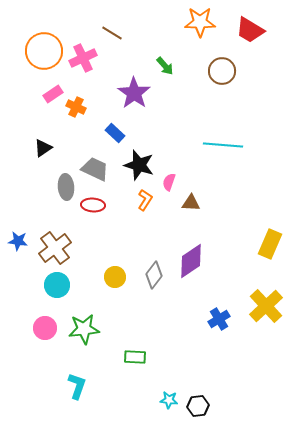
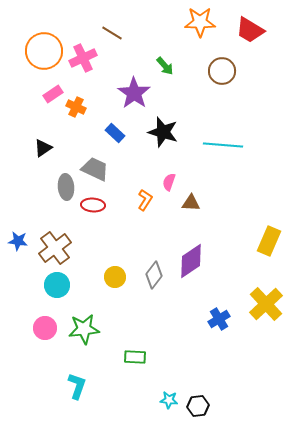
black star: moved 24 px right, 33 px up
yellow rectangle: moved 1 px left, 3 px up
yellow cross: moved 2 px up
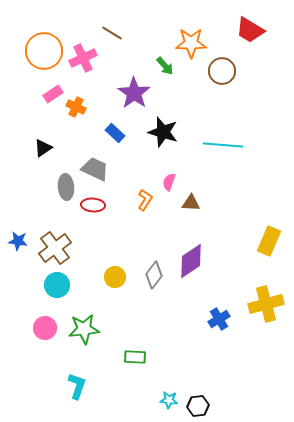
orange star: moved 9 px left, 21 px down
yellow cross: rotated 28 degrees clockwise
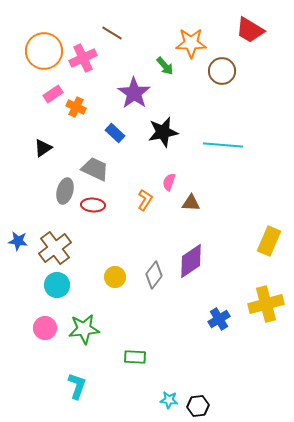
black star: rotated 28 degrees counterclockwise
gray ellipse: moved 1 px left, 4 px down; rotated 20 degrees clockwise
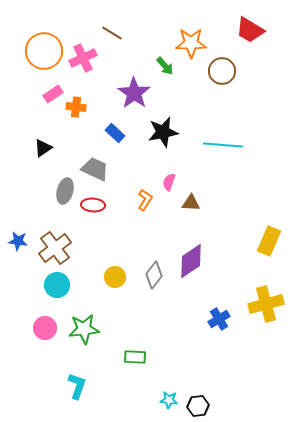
orange cross: rotated 18 degrees counterclockwise
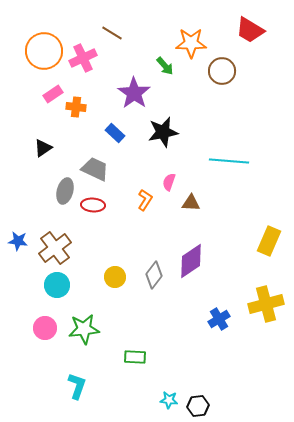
cyan line: moved 6 px right, 16 px down
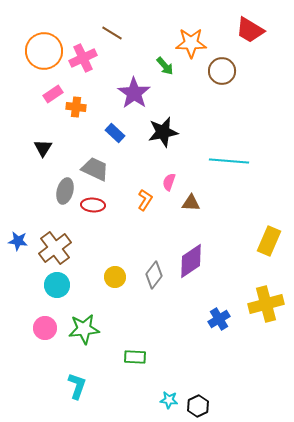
black triangle: rotated 24 degrees counterclockwise
black hexagon: rotated 20 degrees counterclockwise
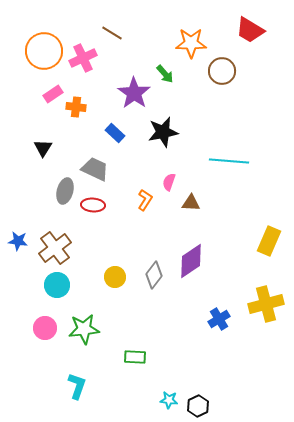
green arrow: moved 8 px down
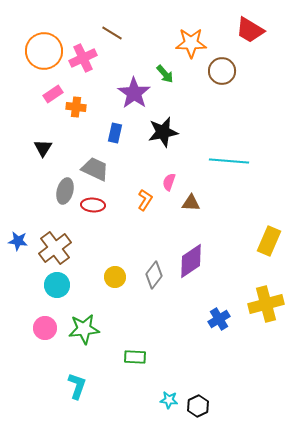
blue rectangle: rotated 60 degrees clockwise
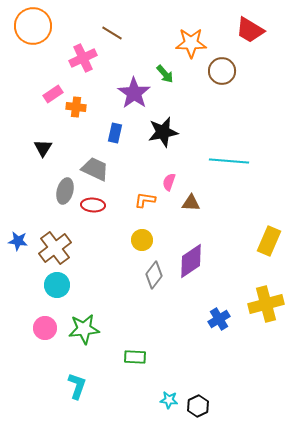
orange circle: moved 11 px left, 25 px up
orange L-shape: rotated 115 degrees counterclockwise
yellow circle: moved 27 px right, 37 px up
